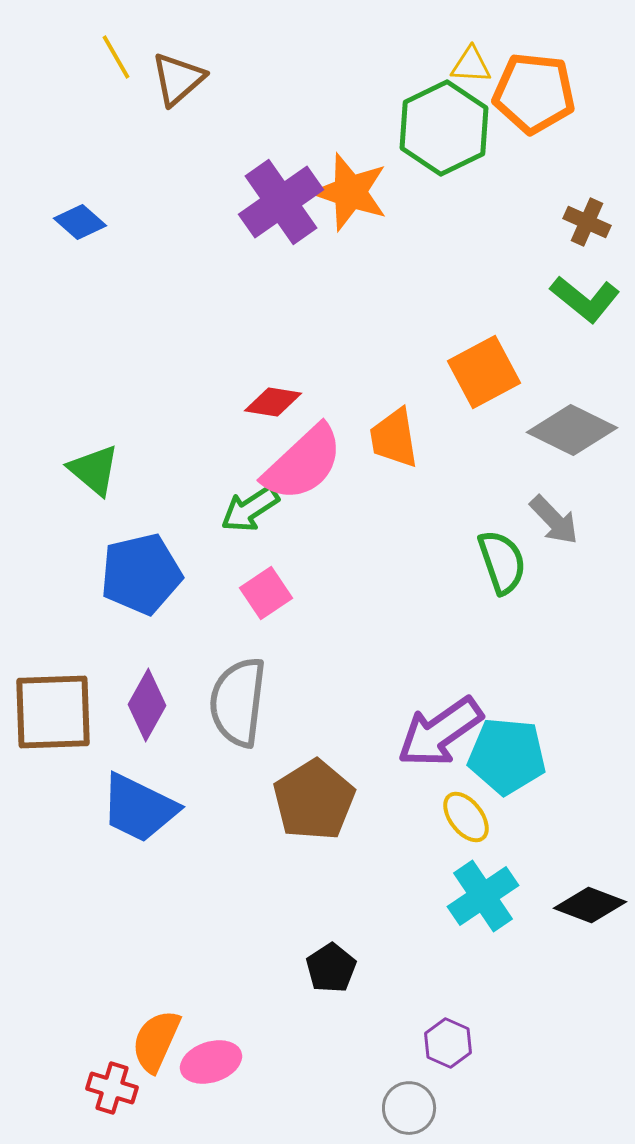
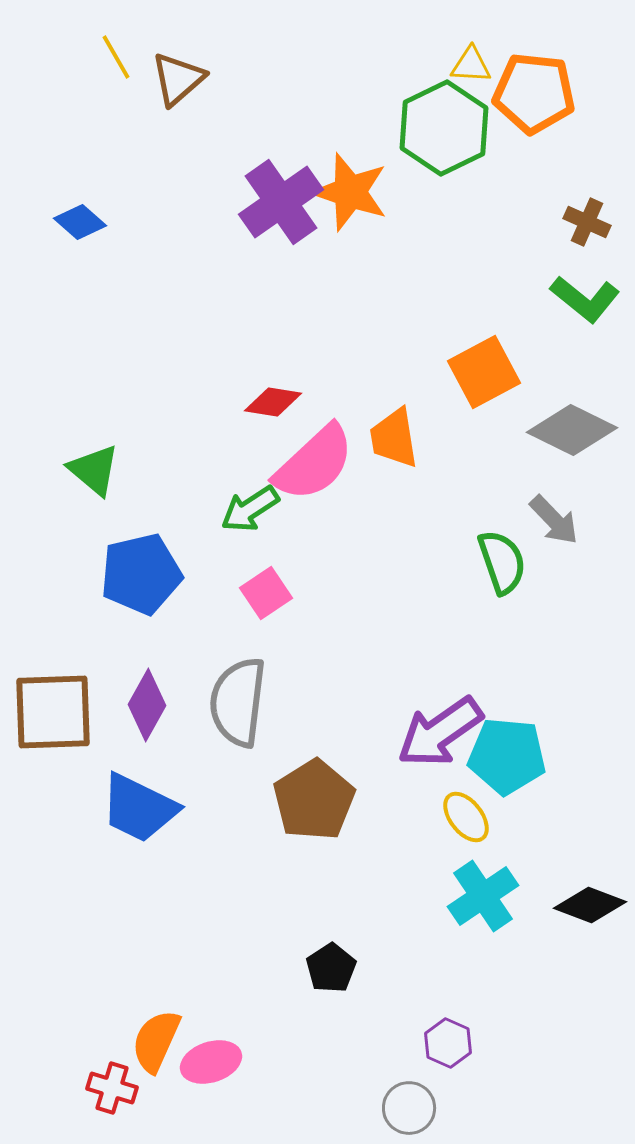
pink semicircle: moved 11 px right
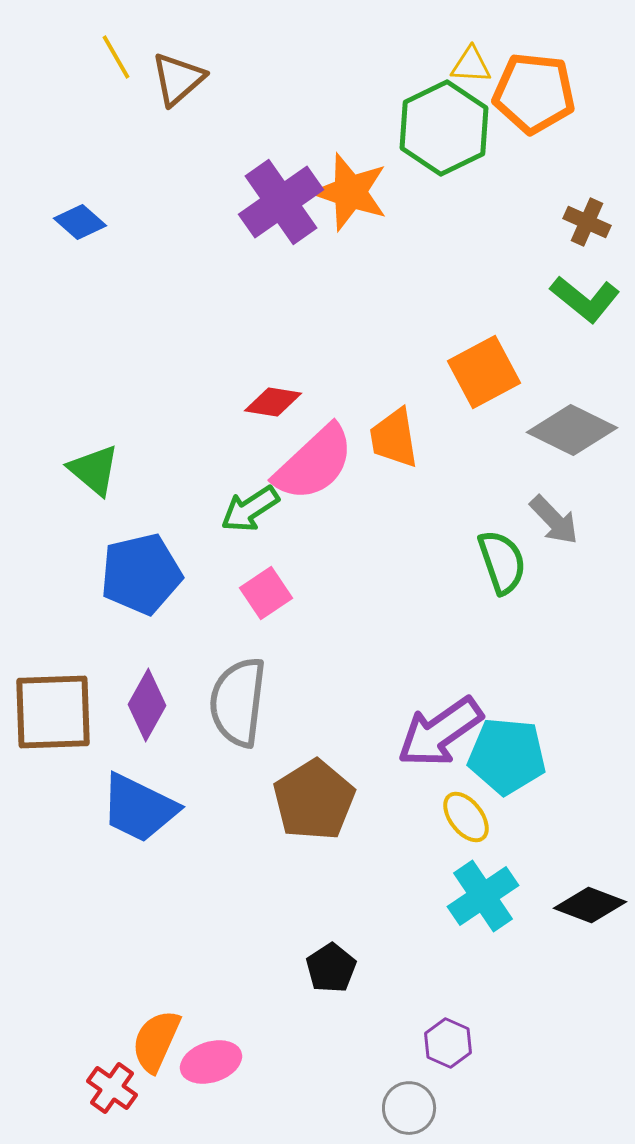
red cross: rotated 18 degrees clockwise
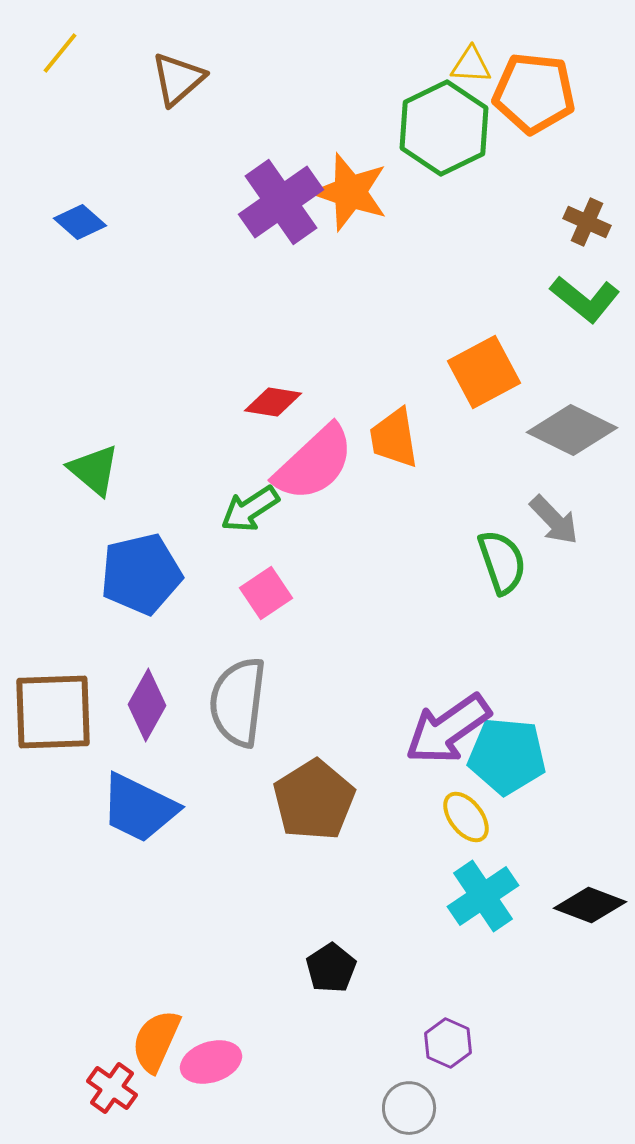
yellow line: moved 56 px left, 4 px up; rotated 69 degrees clockwise
purple arrow: moved 8 px right, 3 px up
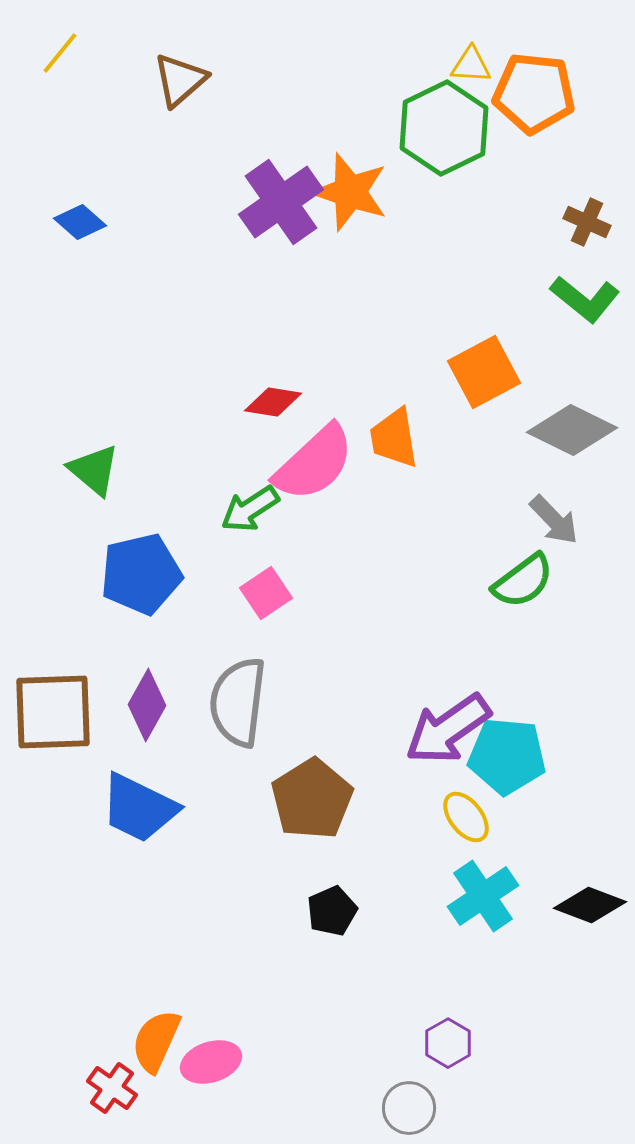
brown triangle: moved 2 px right, 1 px down
green semicircle: moved 21 px right, 19 px down; rotated 72 degrees clockwise
brown pentagon: moved 2 px left, 1 px up
black pentagon: moved 1 px right, 57 px up; rotated 9 degrees clockwise
purple hexagon: rotated 6 degrees clockwise
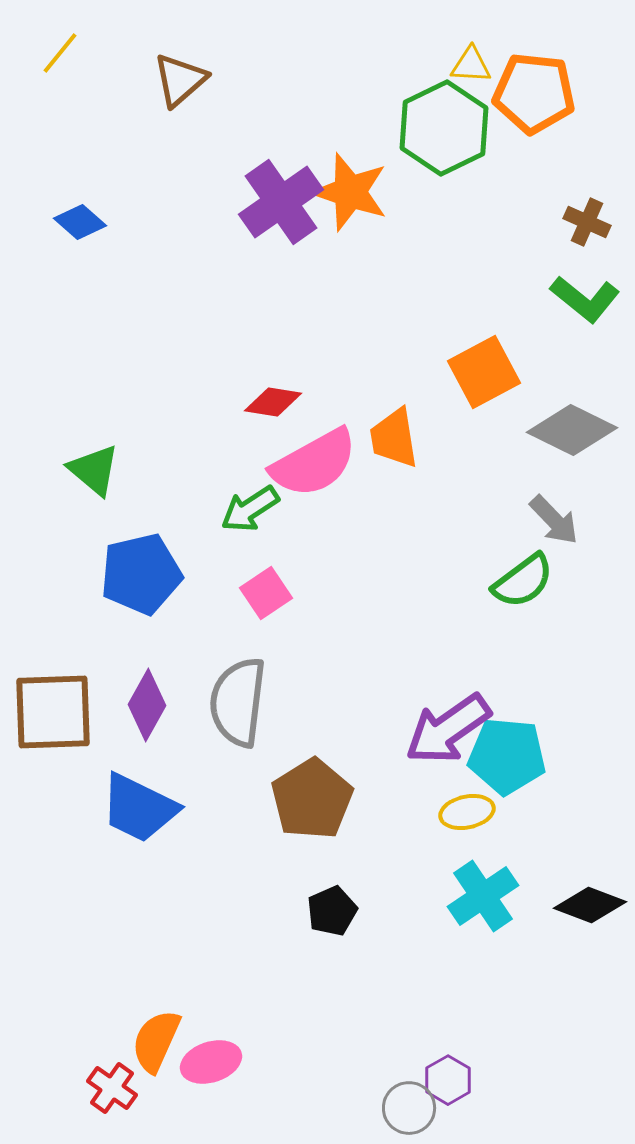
pink semicircle: rotated 14 degrees clockwise
yellow ellipse: moved 1 px right, 5 px up; rotated 64 degrees counterclockwise
purple hexagon: moved 37 px down
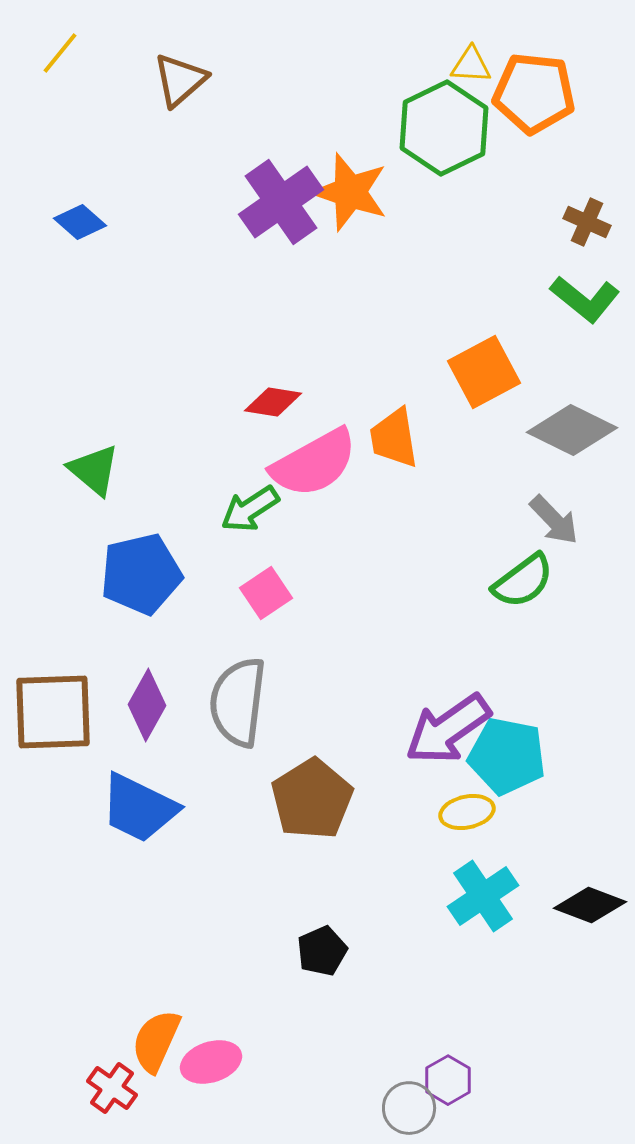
cyan pentagon: rotated 6 degrees clockwise
black pentagon: moved 10 px left, 40 px down
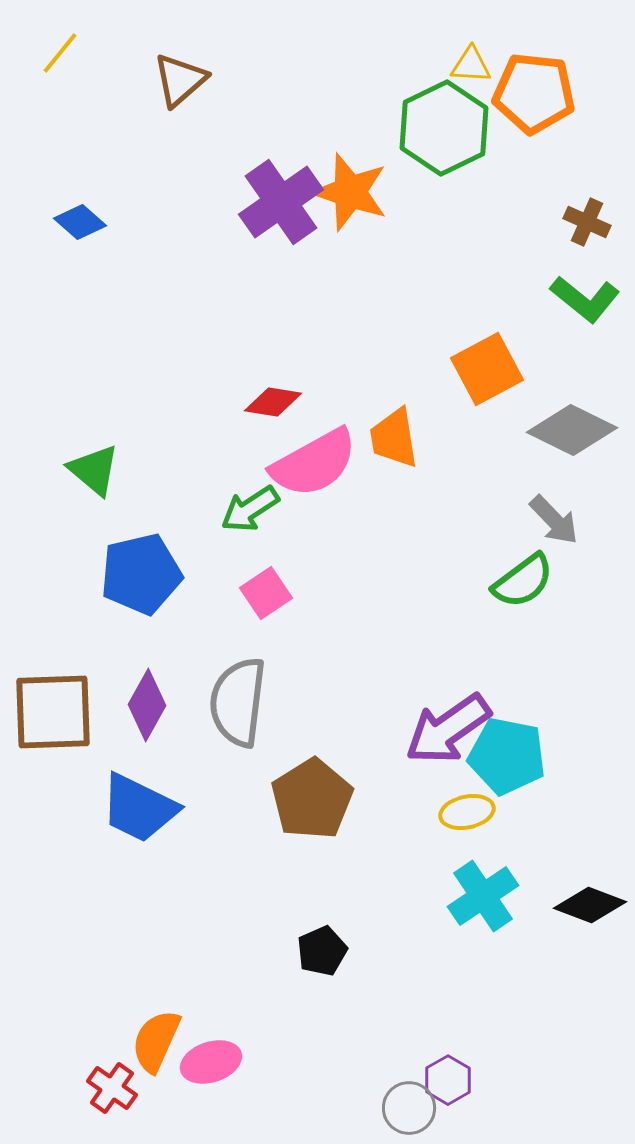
orange square: moved 3 px right, 3 px up
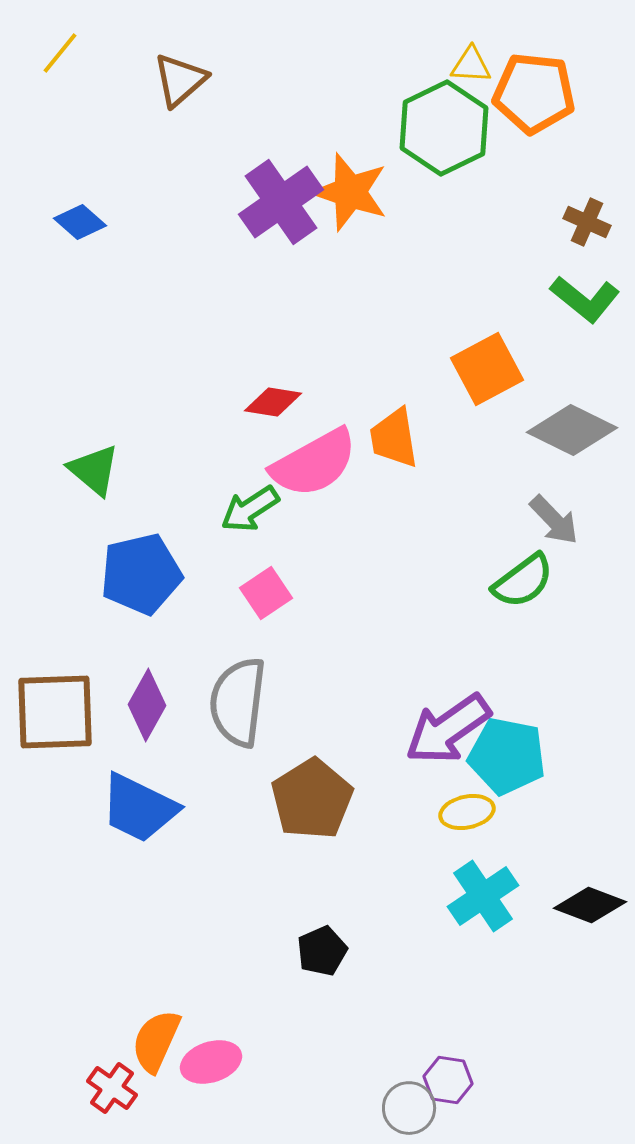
brown square: moved 2 px right
purple hexagon: rotated 21 degrees counterclockwise
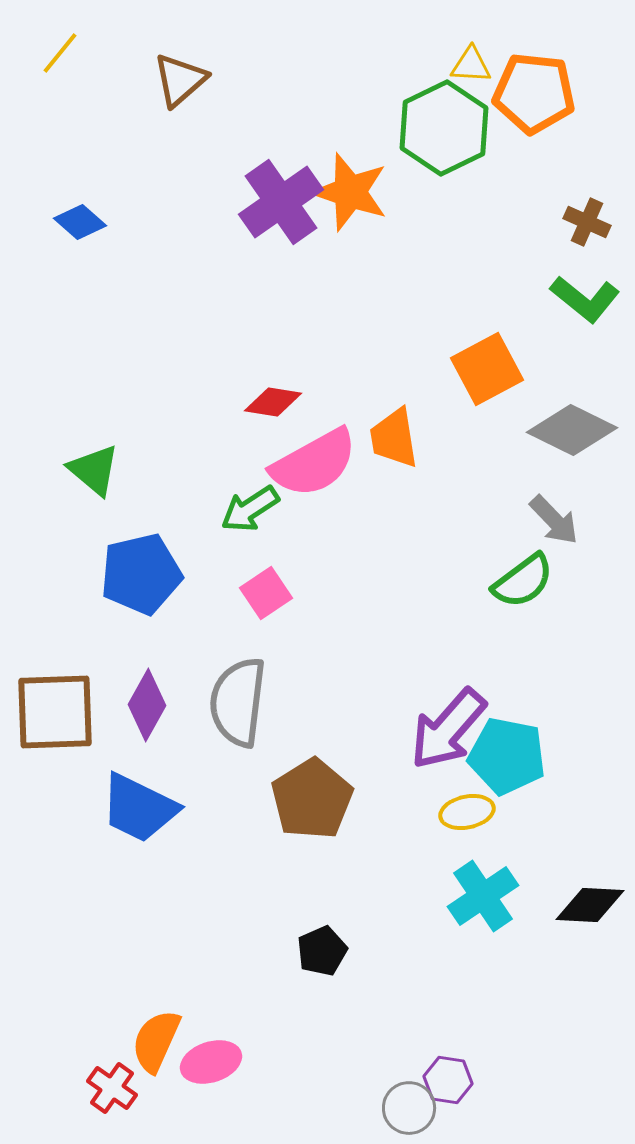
purple arrow: rotated 14 degrees counterclockwise
black diamond: rotated 18 degrees counterclockwise
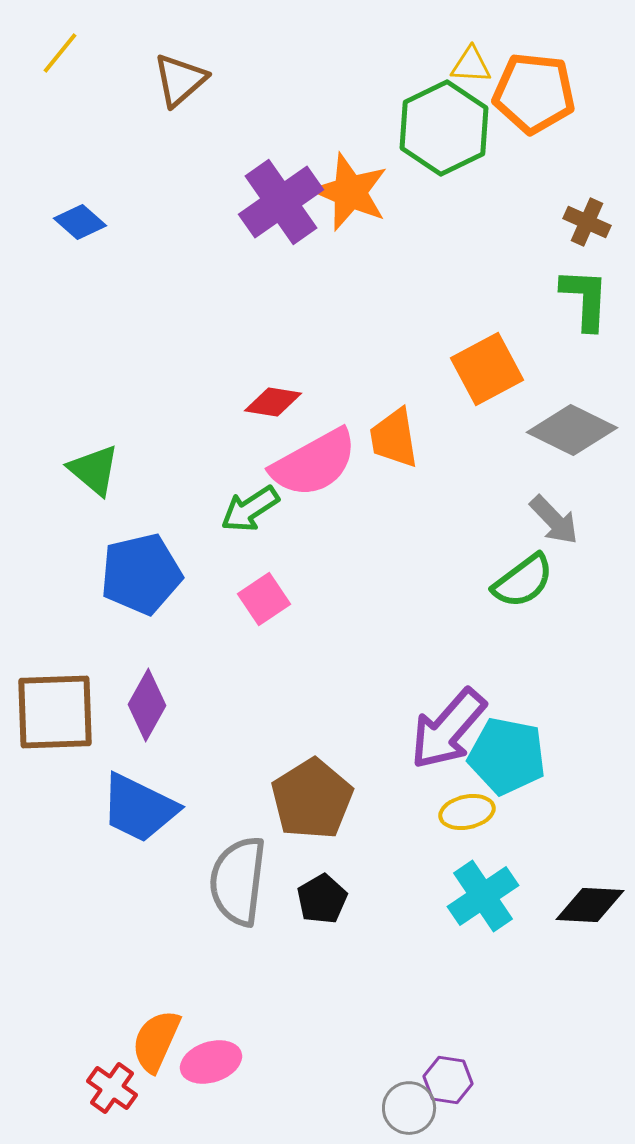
orange star: rotated 4 degrees clockwise
green L-shape: rotated 126 degrees counterclockwise
pink square: moved 2 px left, 6 px down
gray semicircle: moved 179 px down
black pentagon: moved 52 px up; rotated 6 degrees counterclockwise
